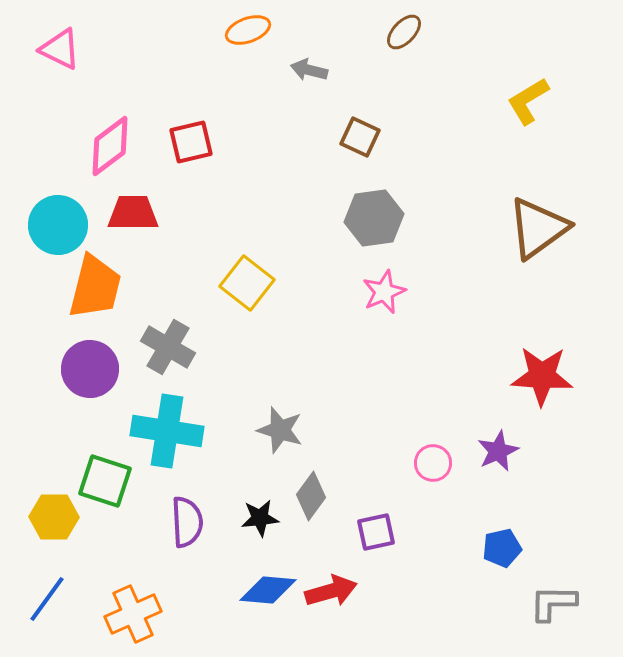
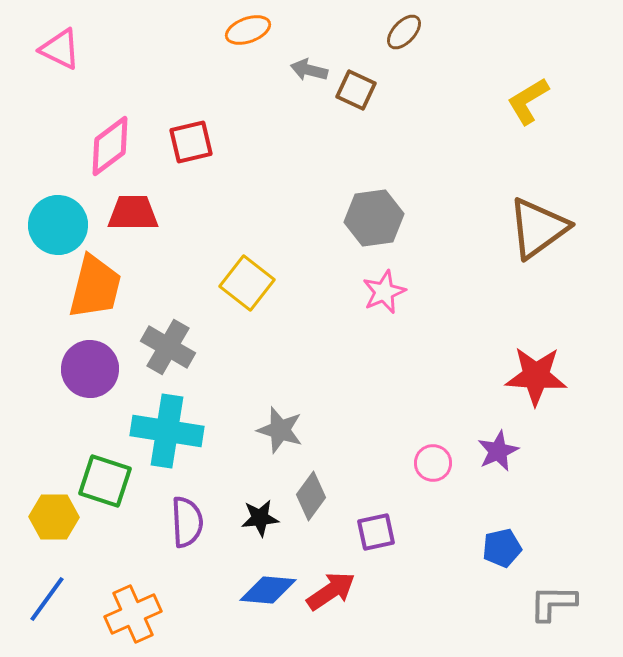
brown square: moved 4 px left, 47 px up
red star: moved 6 px left
red arrow: rotated 18 degrees counterclockwise
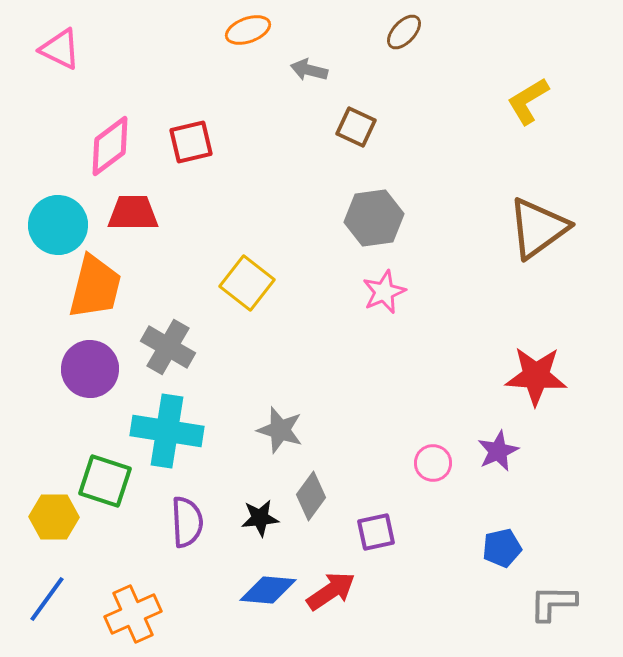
brown square: moved 37 px down
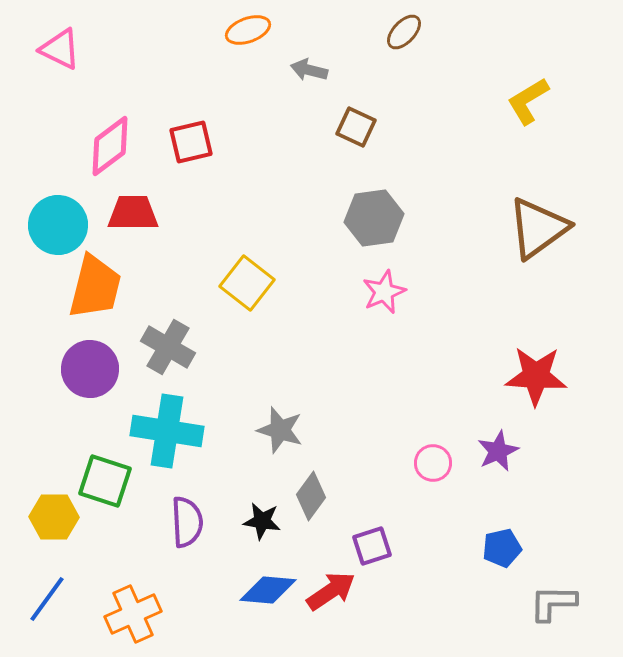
black star: moved 2 px right, 3 px down; rotated 15 degrees clockwise
purple square: moved 4 px left, 14 px down; rotated 6 degrees counterclockwise
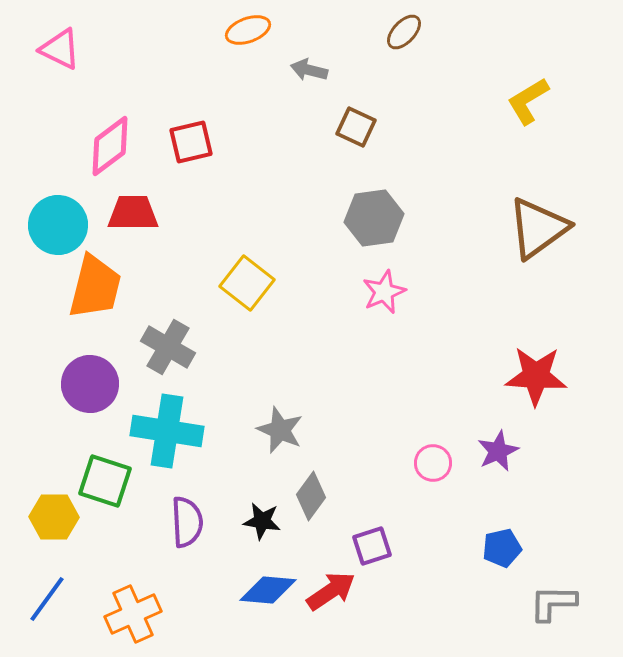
purple circle: moved 15 px down
gray star: rotated 6 degrees clockwise
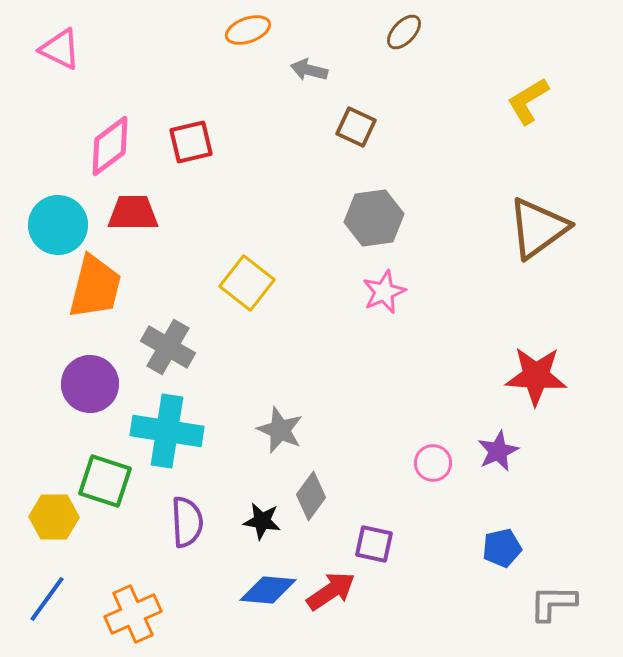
purple square: moved 2 px right, 2 px up; rotated 30 degrees clockwise
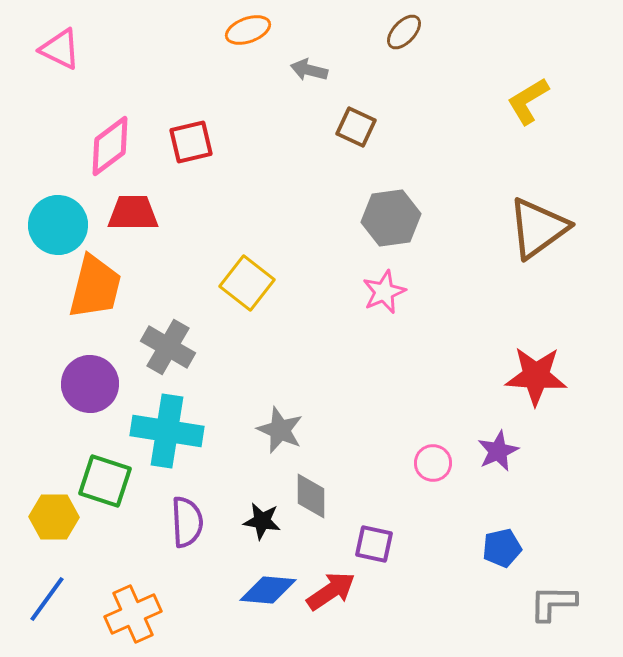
gray hexagon: moved 17 px right
gray diamond: rotated 36 degrees counterclockwise
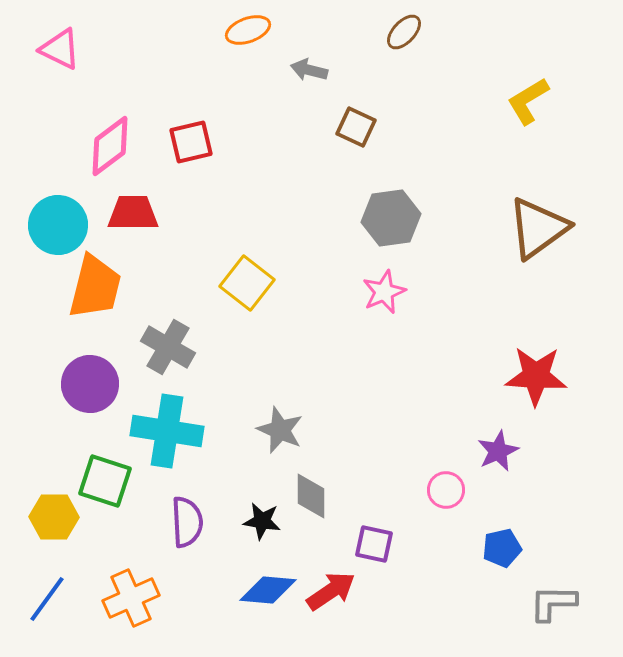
pink circle: moved 13 px right, 27 px down
orange cross: moved 2 px left, 16 px up
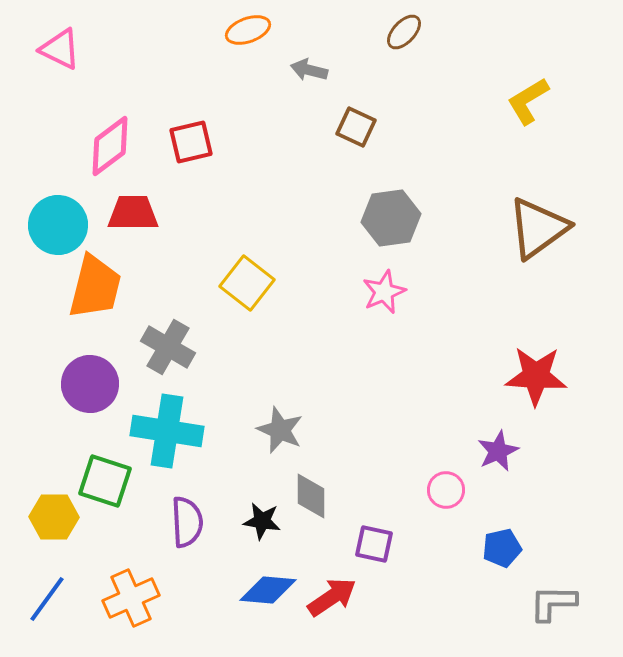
red arrow: moved 1 px right, 6 px down
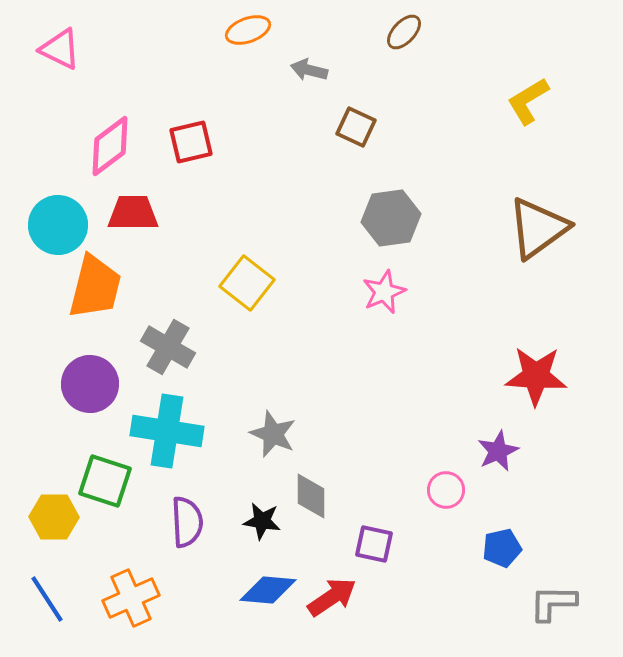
gray star: moved 7 px left, 4 px down
blue line: rotated 69 degrees counterclockwise
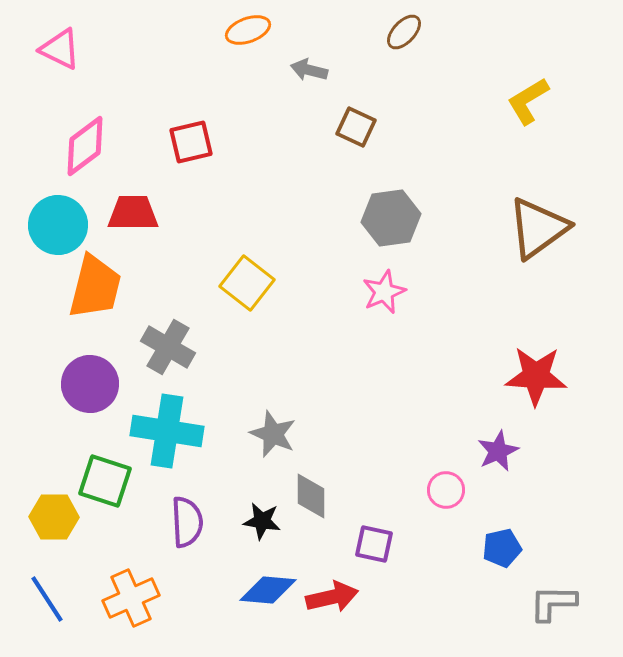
pink diamond: moved 25 px left
red arrow: rotated 21 degrees clockwise
